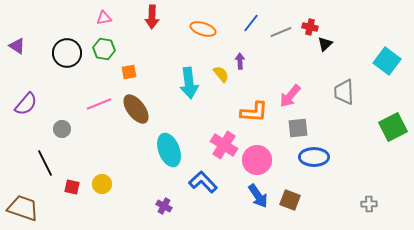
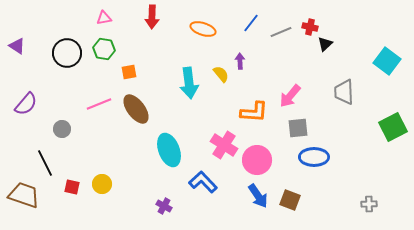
brown trapezoid: moved 1 px right, 13 px up
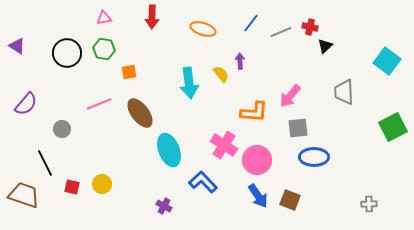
black triangle: moved 2 px down
brown ellipse: moved 4 px right, 4 px down
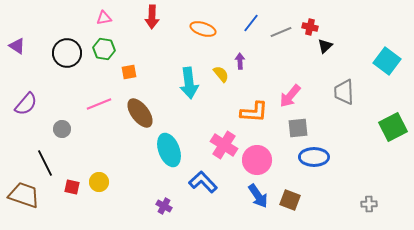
yellow circle: moved 3 px left, 2 px up
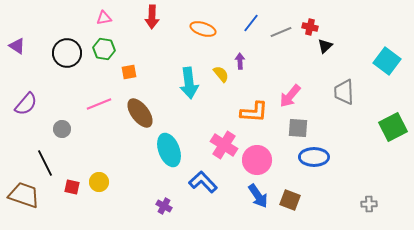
gray square: rotated 10 degrees clockwise
